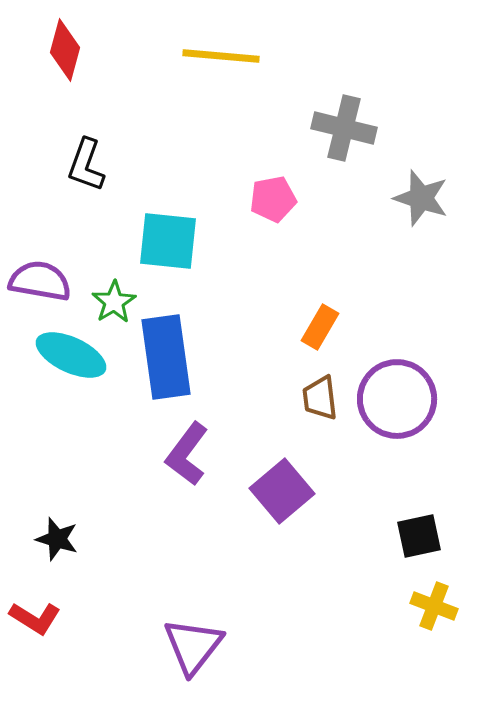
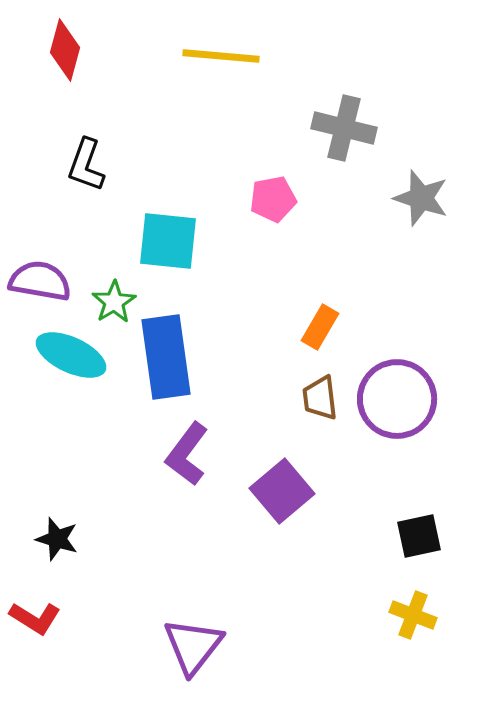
yellow cross: moved 21 px left, 9 px down
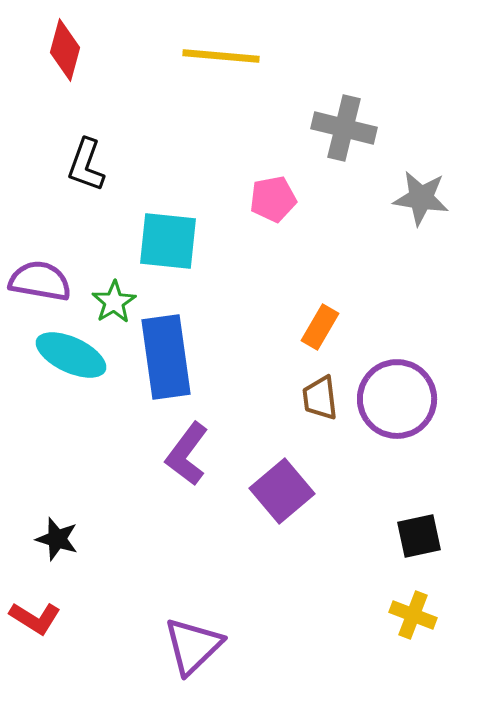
gray star: rotated 10 degrees counterclockwise
purple triangle: rotated 8 degrees clockwise
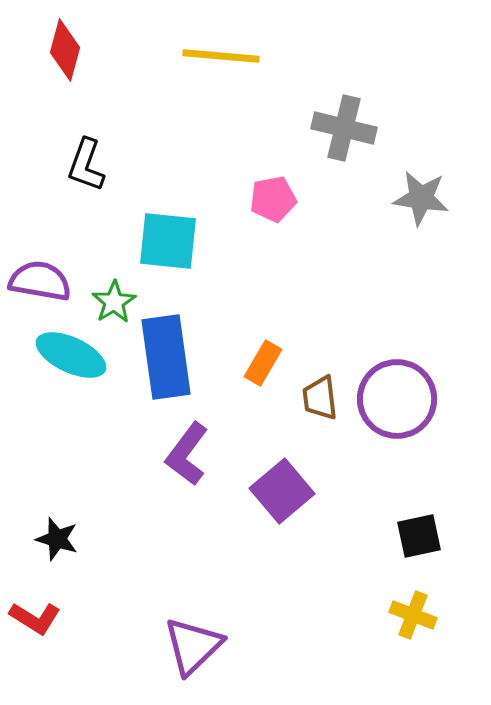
orange rectangle: moved 57 px left, 36 px down
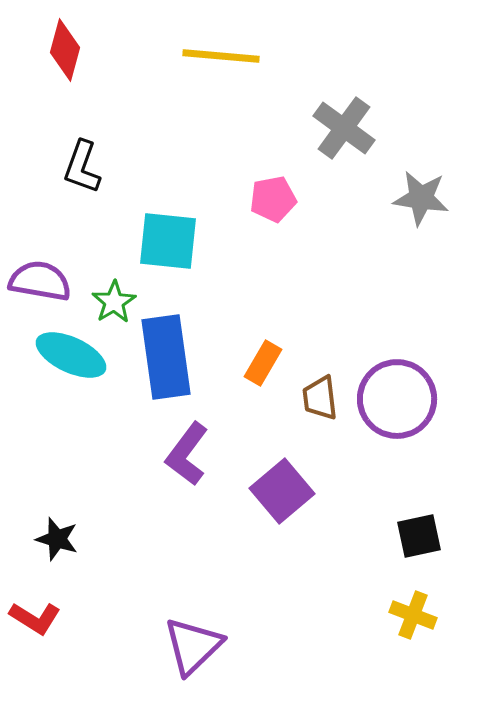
gray cross: rotated 22 degrees clockwise
black L-shape: moved 4 px left, 2 px down
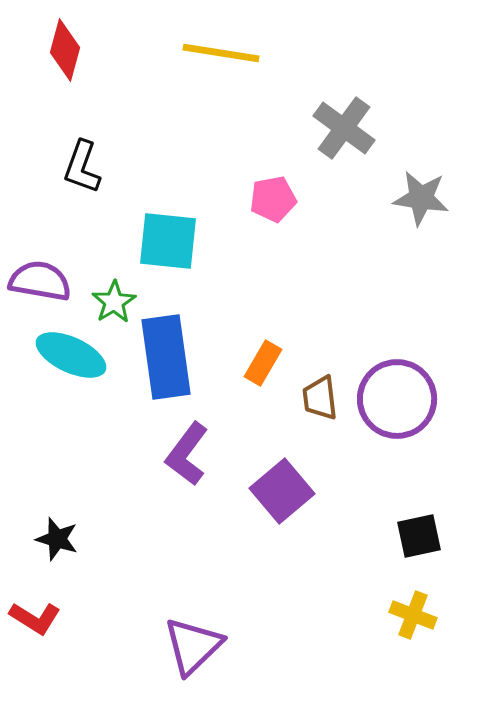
yellow line: moved 3 px up; rotated 4 degrees clockwise
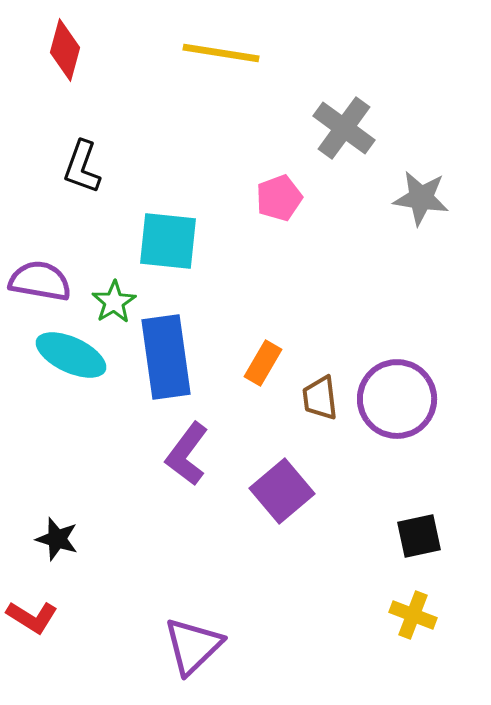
pink pentagon: moved 6 px right, 1 px up; rotated 9 degrees counterclockwise
red L-shape: moved 3 px left, 1 px up
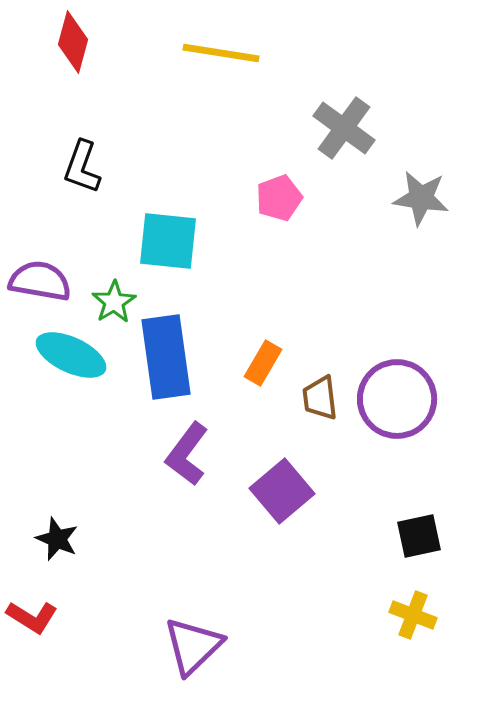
red diamond: moved 8 px right, 8 px up
black star: rotated 6 degrees clockwise
